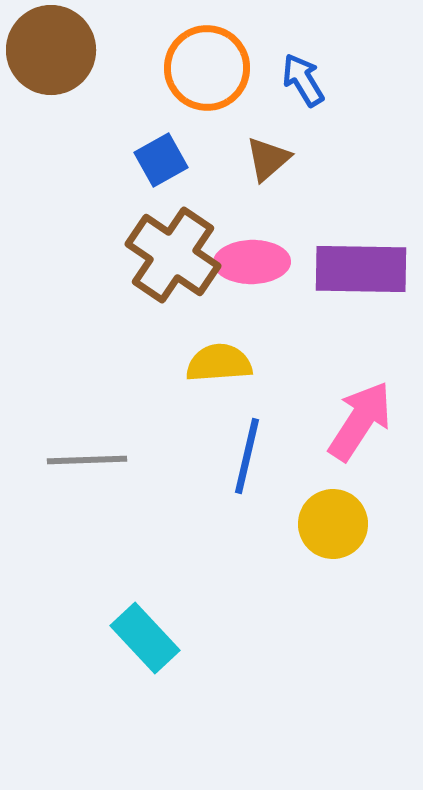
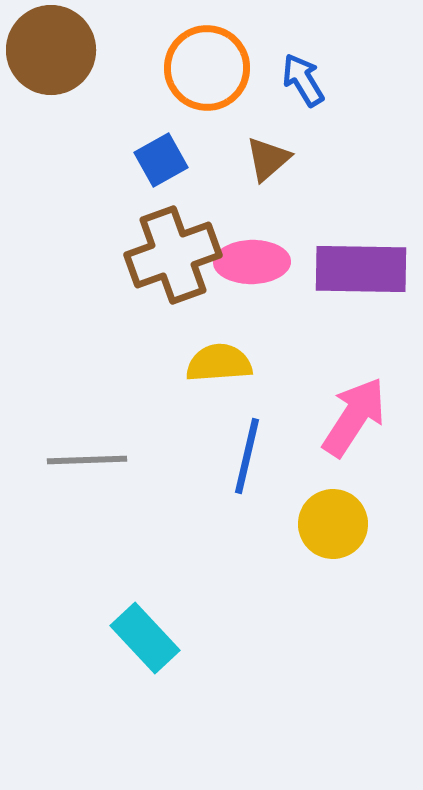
brown cross: rotated 36 degrees clockwise
pink arrow: moved 6 px left, 4 px up
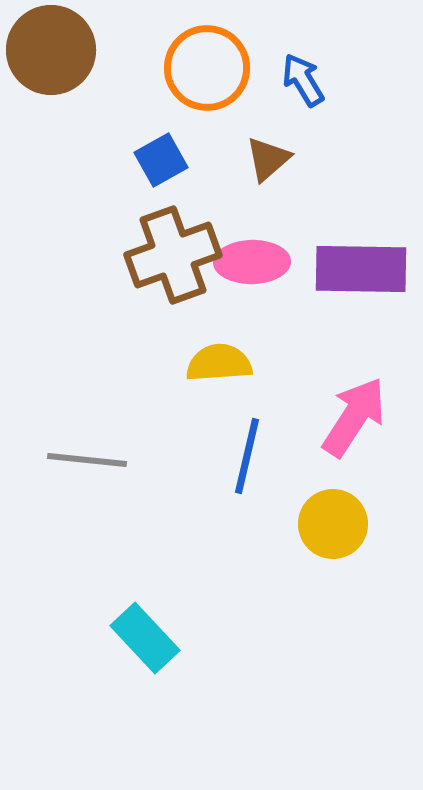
gray line: rotated 8 degrees clockwise
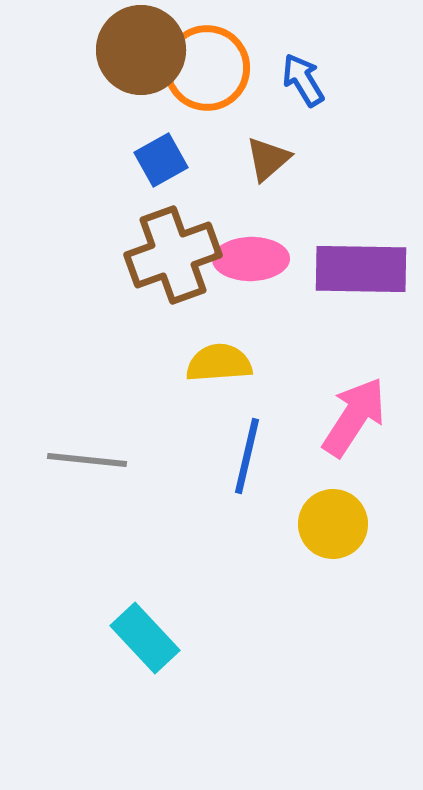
brown circle: moved 90 px right
pink ellipse: moved 1 px left, 3 px up
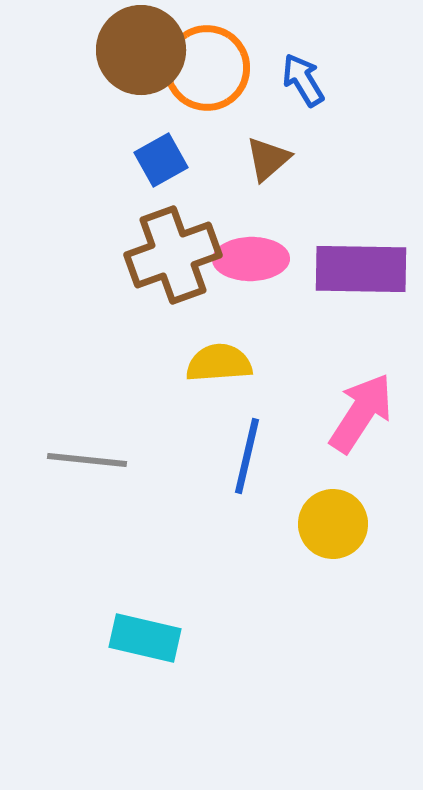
pink arrow: moved 7 px right, 4 px up
cyan rectangle: rotated 34 degrees counterclockwise
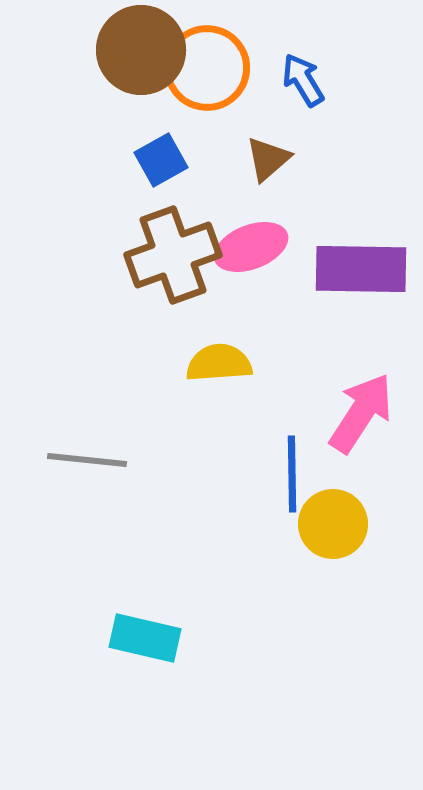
pink ellipse: moved 12 px up; rotated 20 degrees counterclockwise
blue line: moved 45 px right, 18 px down; rotated 14 degrees counterclockwise
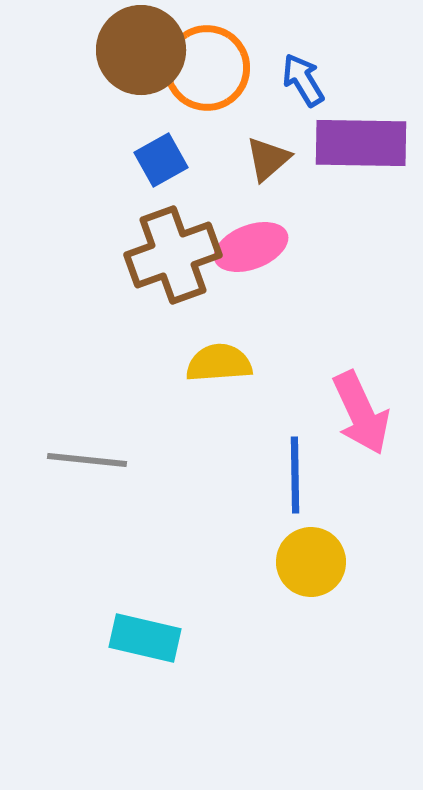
purple rectangle: moved 126 px up
pink arrow: rotated 122 degrees clockwise
blue line: moved 3 px right, 1 px down
yellow circle: moved 22 px left, 38 px down
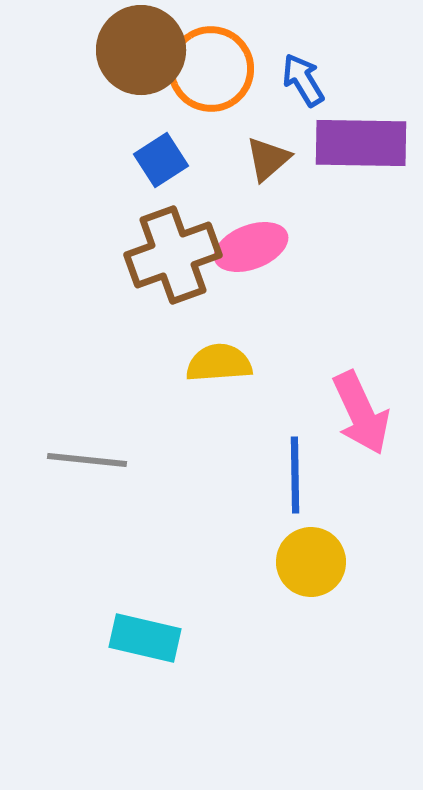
orange circle: moved 4 px right, 1 px down
blue square: rotated 4 degrees counterclockwise
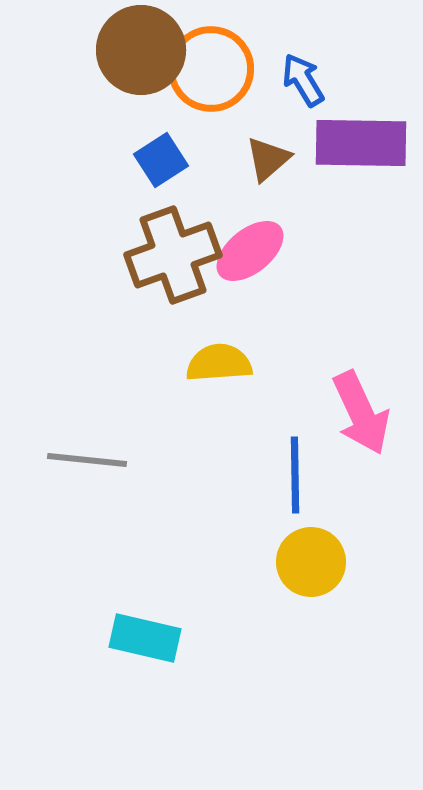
pink ellipse: moved 1 px left, 4 px down; rotated 18 degrees counterclockwise
